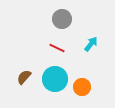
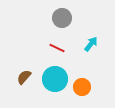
gray circle: moved 1 px up
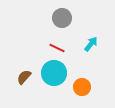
cyan circle: moved 1 px left, 6 px up
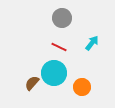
cyan arrow: moved 1 px right, 1 px up
red line: moved 2 px right, 1 px up
brown semicircle: moved 8 px right, 6 px down
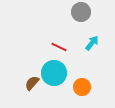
gray circle: moved 19 px right, 6 px up
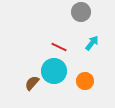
cyan circle: moved 2 px up
orange circle: moved 3 px right, 6 px up
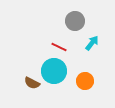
gray circle: moved 6 px left, 9 px down
brown semicircle: rotated 105 degrees counterclockwise
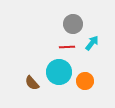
gray circle: moved 2 px left, 3 px down
red line: moved 8 px right; rotated 28 degrees counterclockwise
cyan circle: moved 5 px right, 1 px down
brown semicircle: rotated 21 degrees clockwise
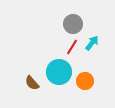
red line: moved 5 px right; rotated 56 degrees counterclockwise
